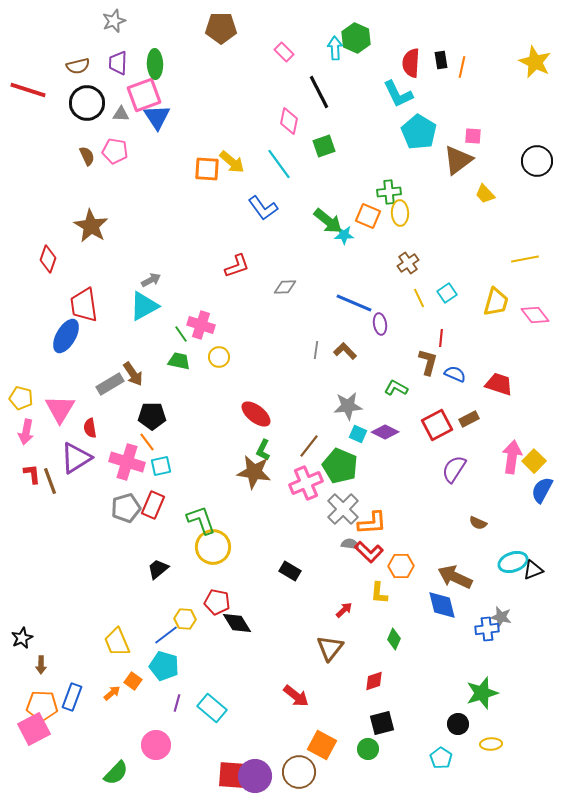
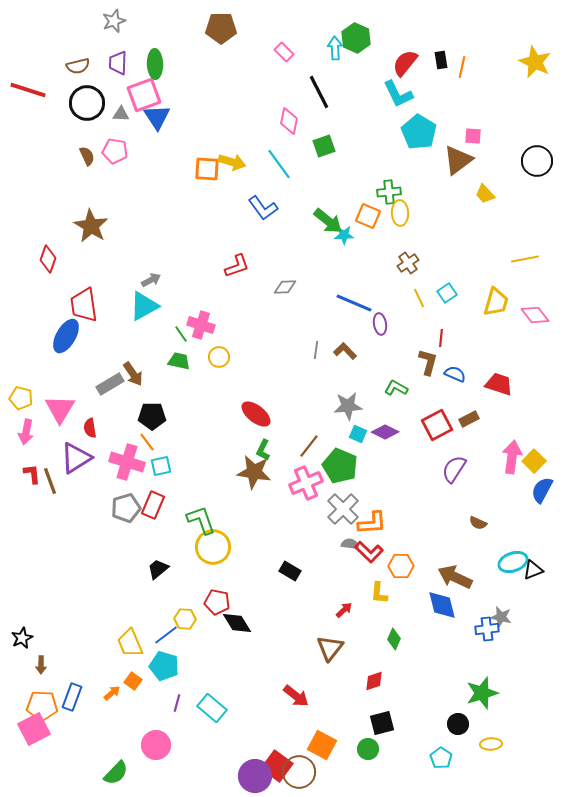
red semicircle at (411, 63): moved 6 px left; rotated 36 degrees clockwise
yellow arrow at (232, 162): rotated 24 degrees counterclockwise
yellow trapezoid at (117, 642): moved 13 px right, 1 px down
red square at (232, 775): moved 45 px right, 9 px up; rotated 32 degrees clockwise
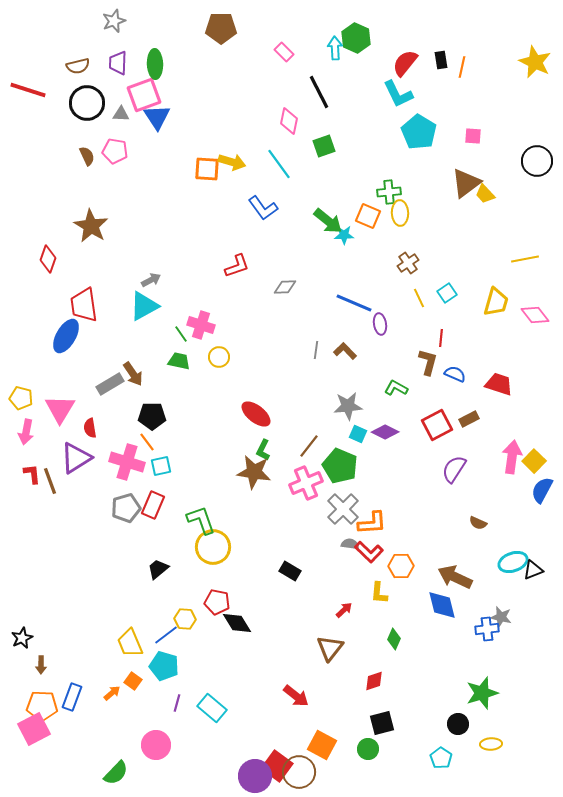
brown triangle at (458, 160): moved 8 px right, 23 px down
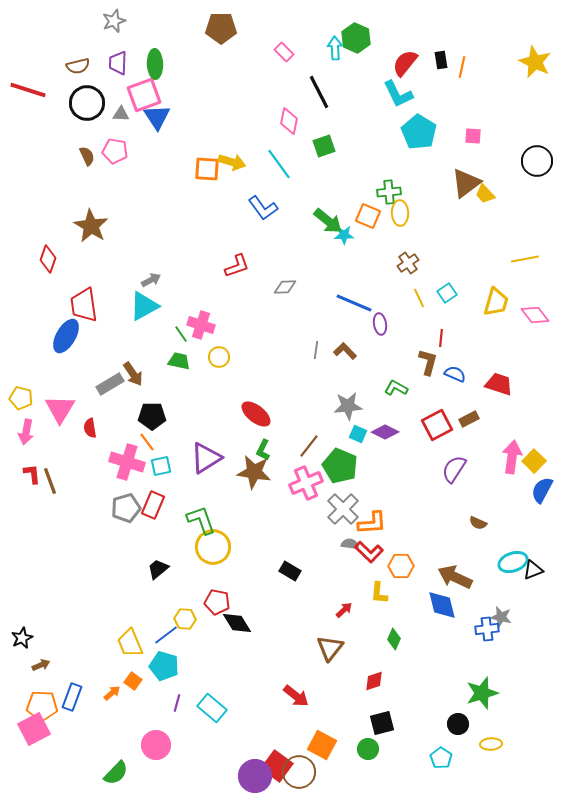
purple triangle at (76, 458): moved 130 px right
brown arrow at (41, 665): rotated 114 degrees counterclockwise
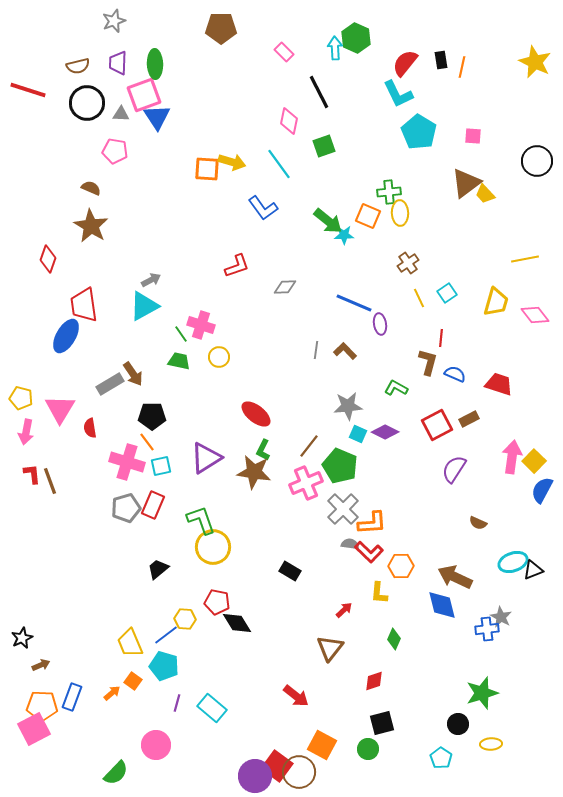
brown semicircle at (87, 156): moved 4 px right, 32 px down; rotated 42 degrees counterclockwise
gray star at (501, 617): rotated 15 degrees clockwise
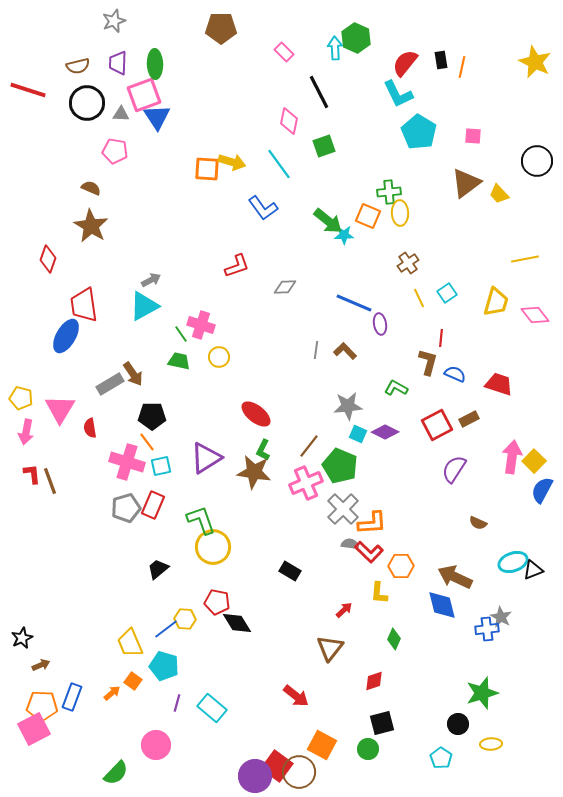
yellow trapezoid at (485, 194): moved 14 px right
blue line at (166, 635): moved 6 px up
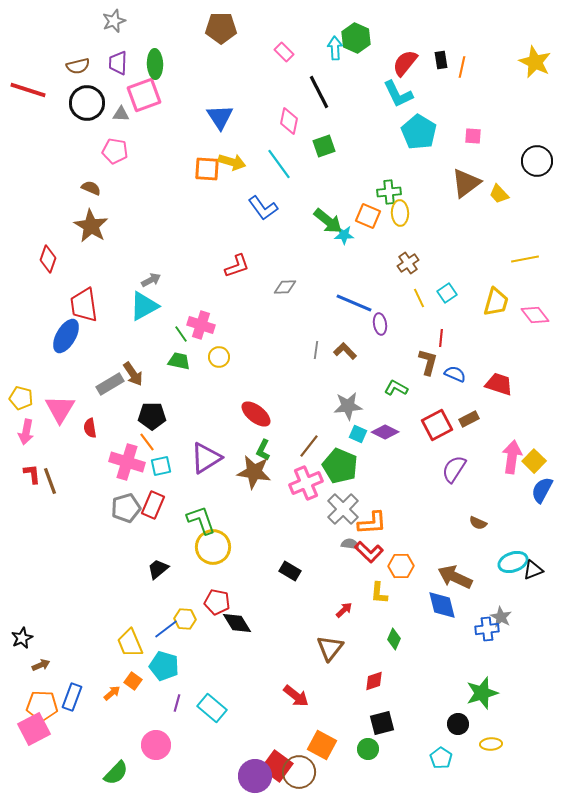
blue triangle at (157, 117): moved 63 px right
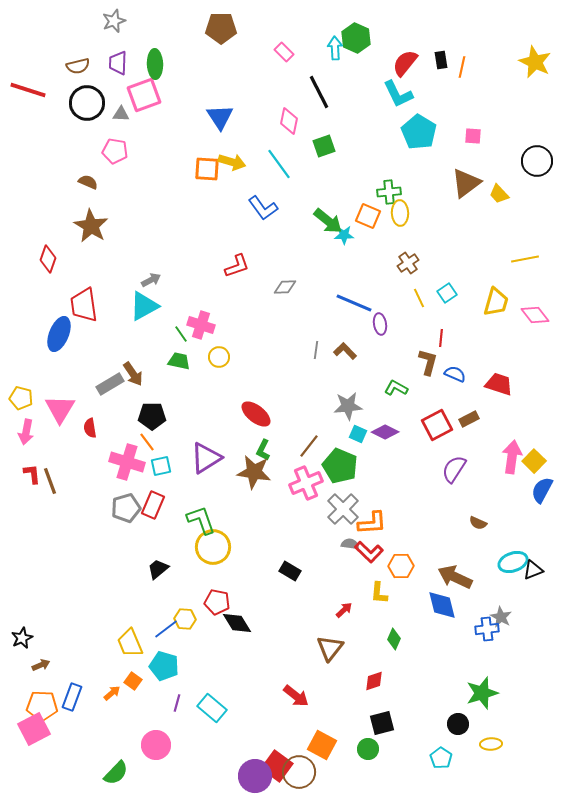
brown semicircle at (91, 188): moved 3 px left, 6 px up
blue ellipse at (66, 336): moved 7 px left, 2 px up; rotated 8 degrees counterclockwise
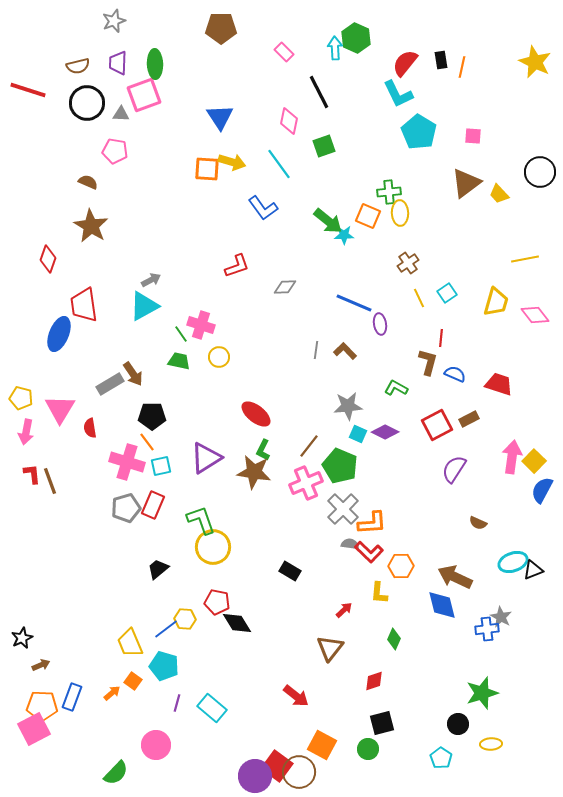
black circle at (537, 161): moved 3 px right, 11 px down
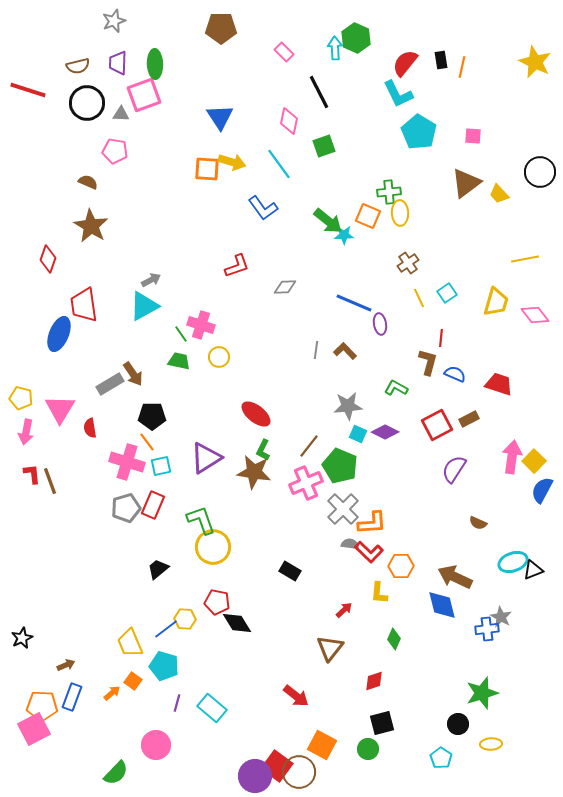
brown arrow at (41, 665): moved 25 px right
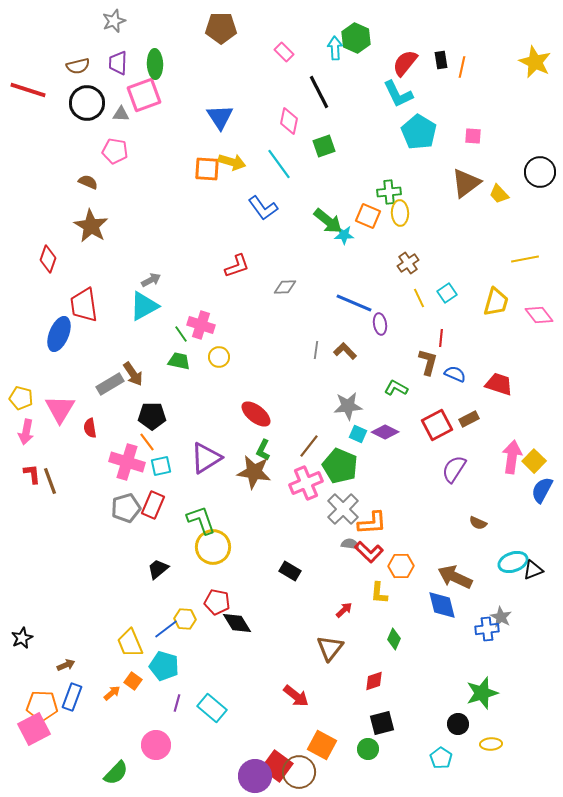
pink diamond at (535, 315): moved 4 px right
